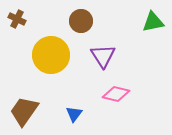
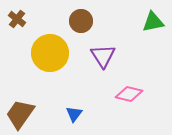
brown cross: rotated 12 degrees clockwise
yellow circle: moved 1 px left, 2 px up
pink diamond: moved 13 px right
brown trapezoid: moved 4 px left, 3 px down
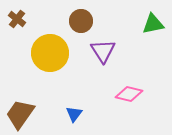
green triangle: moved 2 px down
purple triangle: moved 5 px up
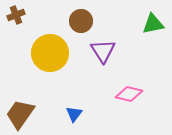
brown cross: moved 1 px left, 4 px up; rotated 30 degrees clockwise
